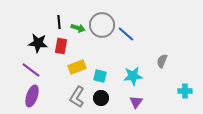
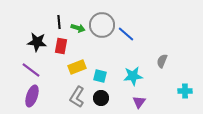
black star: moved 1 px left, 1 px up
purple triangle: moved 3 px right
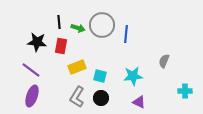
blue line: rotated 54 degrees clockwise
gray semicircle: moved 2 px right
purple triangle: rotated 40 degrees counterclockwise
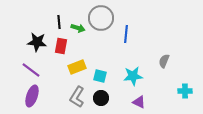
gray circle: moved 1 px left, 7 px up
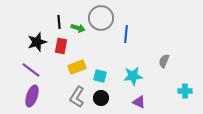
black star: rotated 24 degrees counterclockwise
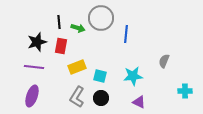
purple line: moved 3 px right, 3 px up; rotated 30 degrees counterclockwise
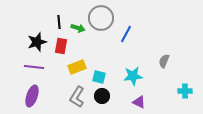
blue line: rotated 24 degrees clockwise
cyan square: moved 1 px left, 1 px down
black circle: moved 1 px right, 2 px up
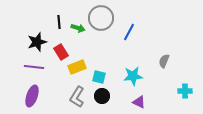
blue line: moved 3 px right, 2 px up
red rectangle: moved 6 px down; rotated 42 degrees counterclockwise
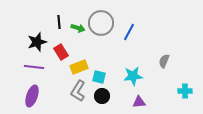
gray circle: moved 5 px down
yellow rectangle: moved 2 px right
gray L-shape: moved 1 px right, 6 px up
purple triangle: rotated 32 degrees counterclockwise
